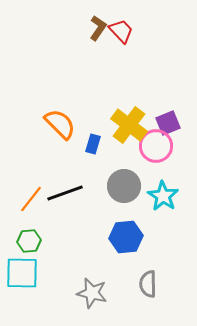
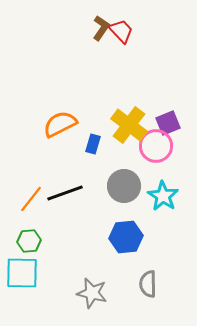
brown L-shape: moved 3 px right
orange semicircle: rotated 72 degrees counterclockwise
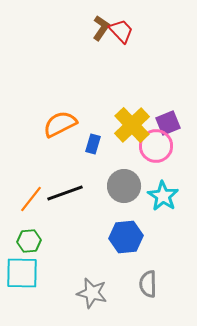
yellow cross: moved 3 px right; rotated 9 degrees clockwise
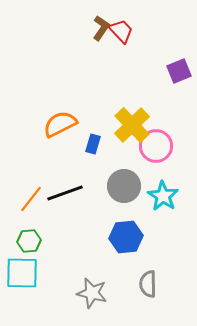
purple square: moved 11 px right, 52 px up
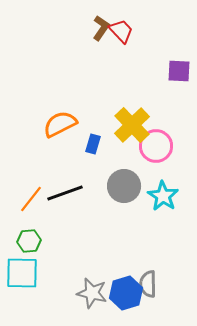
purple square: rotated 25 degrees clockwise
blue hexagon: moved 56 px down; rotated 12 degrees counterclockwise
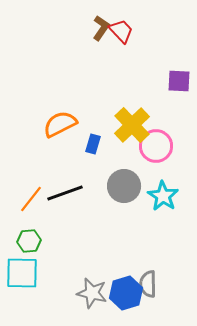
purple square: moved 10 px down
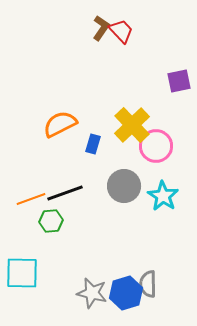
purple square: rotated 15 degrees counterclockwise
orange line: rotated 32 degrees clockwise
green hexagon: moved 22 px right, 20 px up
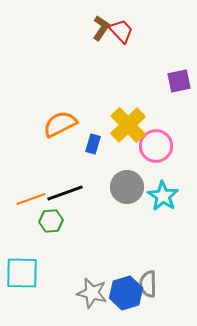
yellow cross: moved 4 px left
gray circle: moved 3 px right, 1 px down
